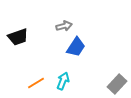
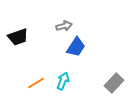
gray rectangle: moved 3 px left, 1 px up
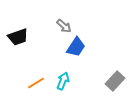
gray arrow: rotated 56 degrees clockwise
gray rectangle: moved 1 px right, 2 px up
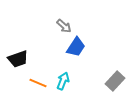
black trapezoid: moved 22 px down
orange line: moved 2 px right; rotated 54 degrees clockwise
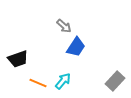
cyan arrow: rotated 18 degrees clockwise
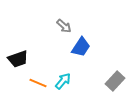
blue trapezoid: moved 5 px right
